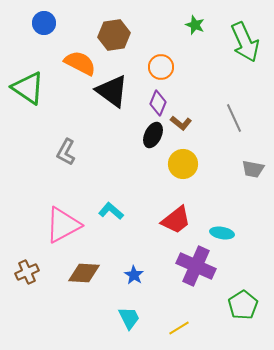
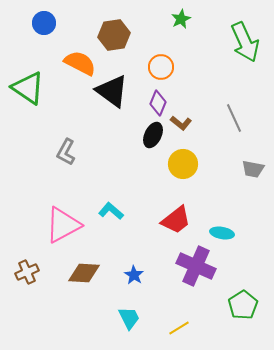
green star: moved 14 px left, 6 px up; rotated 24 degrees clockwise
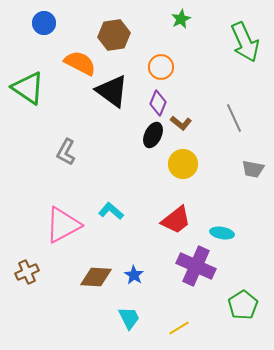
brown diamond: moved 12 px right, 4 px down
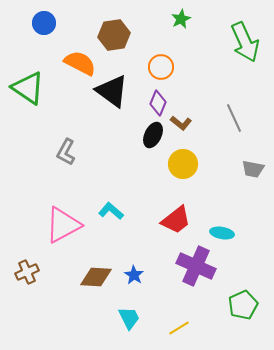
green pentagon: rotated 8 degrees clockwise
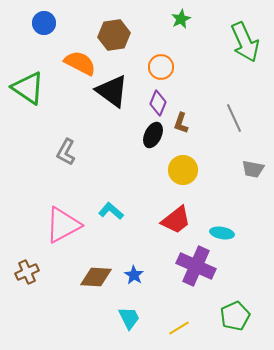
brown L-shape: rotated 70 degrees clockwise
yellow circle: moved 6 px down
green pentagon: moved 8 px left, 11 px down
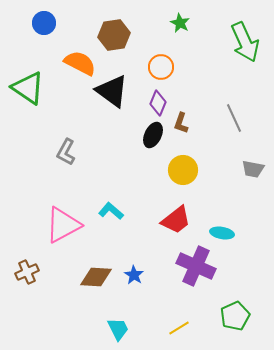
green star: moved 1 px left, 4 px down; rotated 18 degrees counterclockwise
cyan trapezoid: moved 11 px left, 11 px down
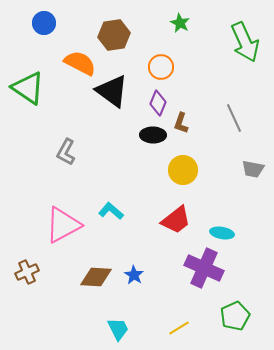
black ellipse: rotated 65 degrees clockwise
purple cross: moved 8 px right, 2 px down
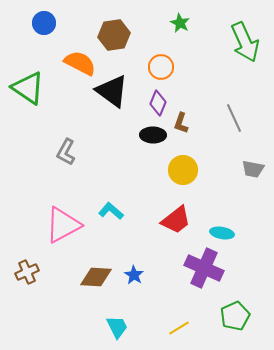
cyan trapezoid: moved 1 px left, 2 px up
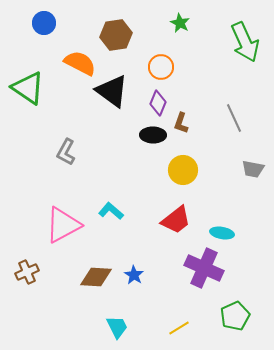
brown hexagon: moved 2 px right
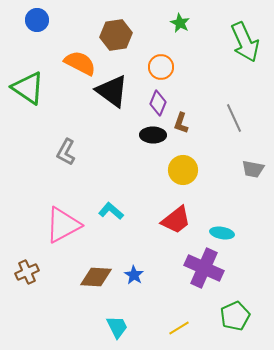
blue circle: moved 7 px left, 3 px up
